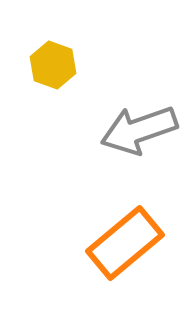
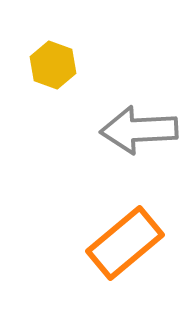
gray arrow: rotated 16 degrees clockwise
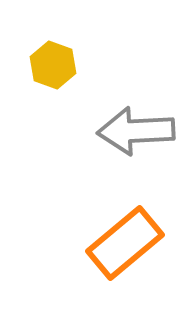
gray arrow: moved 3 px left, 1 px down
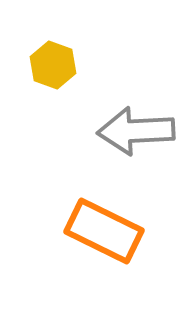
orange rectangle: moved 21 px left, 12 px up; rotated 66 degrees clockwise
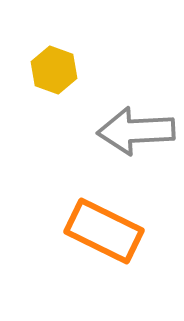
yellow hexagon: moved 1 px right, 5 px down
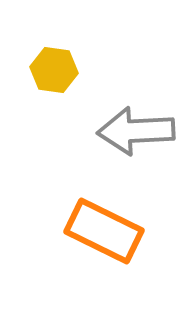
yellow hexagon: rotated 12 degrees counterclockwise
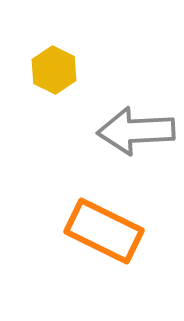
yellow hexagon: rotated 18 degrees clockwise
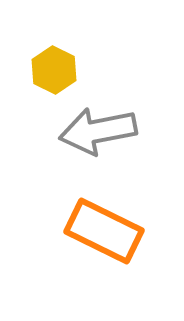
gray arrow: moved 38 px left; rotated 8 degrees counterclockwise
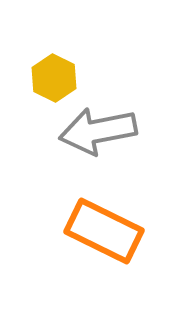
yellow hexagon: moved 8 px down
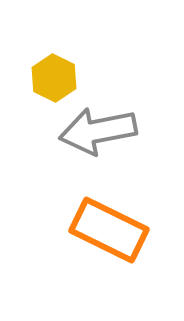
orange rectangle: moved 5 px right, 1 px up
